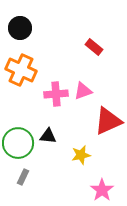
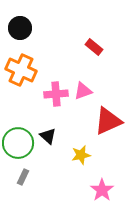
black triangle: rotated 36 degrees clockwise
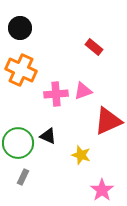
black triangle: rotated 18 degrees counterclockwise
yellow star: rotated 30 degrees clockwise
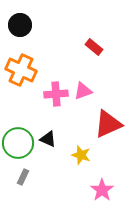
black circle: moved 3 px up
red triangle: moved 3 px down
black triangle: moved 3 px down
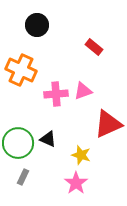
black circle: moved 17 px right
pink star: moved 26 px left, 7 px up
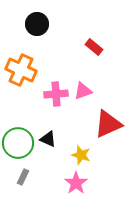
black circle: moved 1 px up
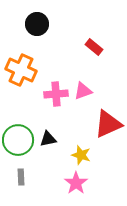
black triangle: rotated 36 degrees counterclockwise
green circle: moved 3 px up
gray rectangle: moved 2 px left; rotated 28 degrees counterclockwise
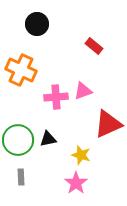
red rectangle: moved 1 px up
pink cross: moved 3 px down
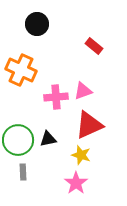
red triangle: moved 19 px left, 1 px down
gray rectangle: moved 2 px right, 5 px up
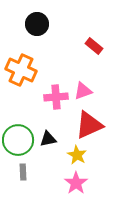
yellow star: moved 4 px left; rotated 12 degrees clockwise
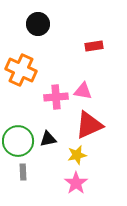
black circle: moved 1 px right
red rectangle: rotated 48 degrees counterclockwise
pink triangle: rotated 30 degrees clockwise
green circle: moved 1 px down
yellow star: rotated 30 degrees clockwise
